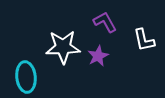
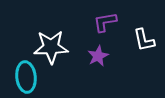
purple L-shape: rotated 70 degrees counterclockwise
white star: moved 12 px left
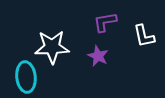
white L-shape: moved 4 px up
white star: moved 1 px right
purple star: rotated 20 degrees counterclockwise
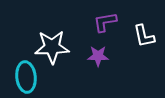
purple star: rotated 25 degrees counterclockwise
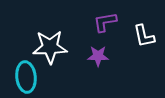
white star: moved 2 px left
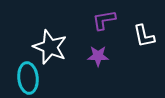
purple L-shape: moved 1 px left, 2 px up
white star: rotated 24 degrees clockwise
cyan ellipse: moved 2 px right, 1 px down
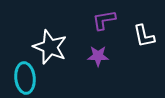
cyan ellipse: moved 3 px left
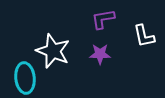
purple L-shape: moved 1 px left, 1 px up
white star: moved 3 px right, 4 px down
purple star: moved 2 px right, 2 px up
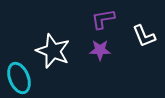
white L-shape: rotated 10 degrees counterclockwise
purple star: moved 4 px up
cyan ellipse: moved 6 px left; rotated 16 degrees counterclockwise
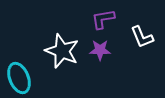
white L-shape: moved 2 px left, 1 px down
white star: moved 9 px right
